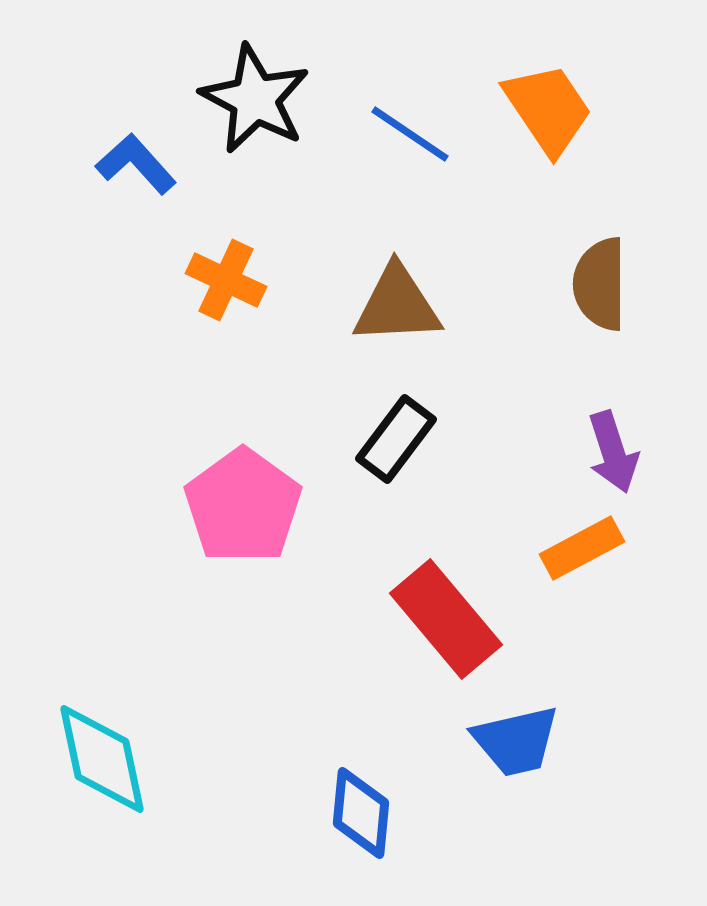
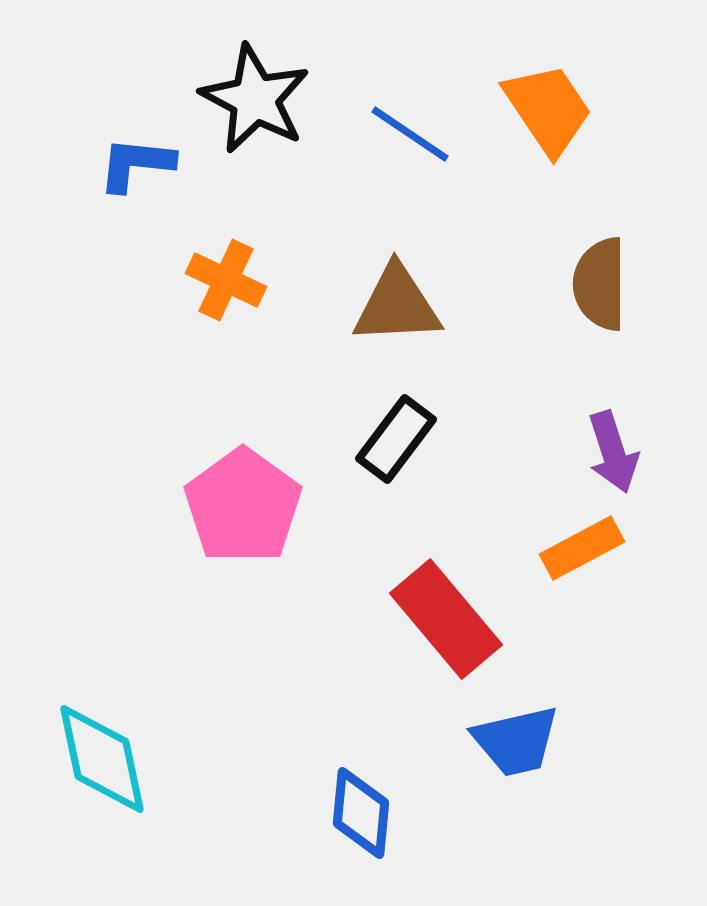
blue L-shape: rotated 42 degrees counterclockwise
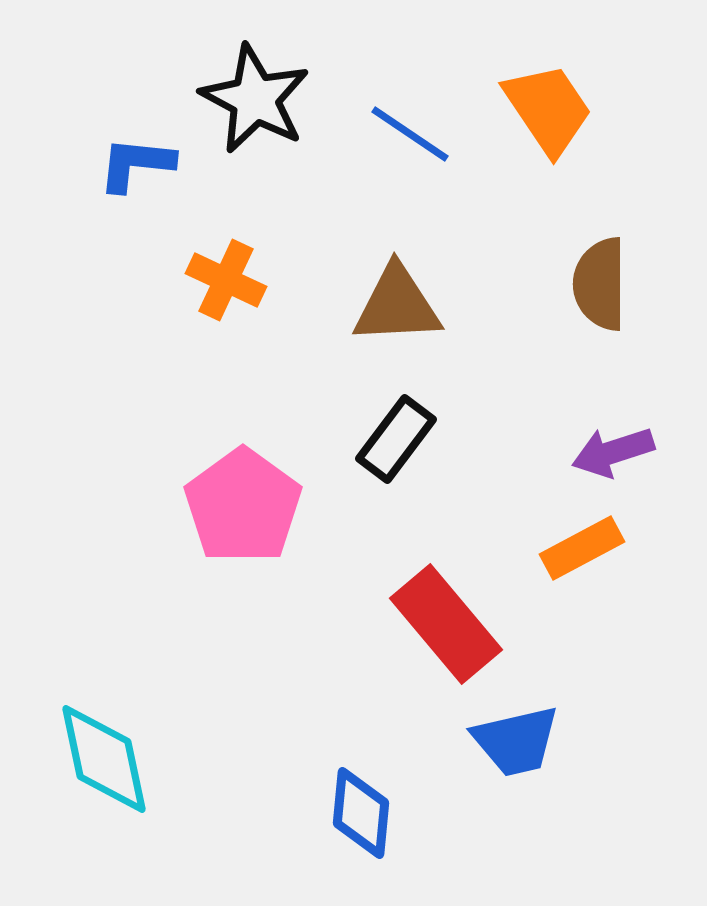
purple arrow: rotated 90 degrees clockwise
red rectangle: moved 5 px down
cyan diamond: moved 2 px right
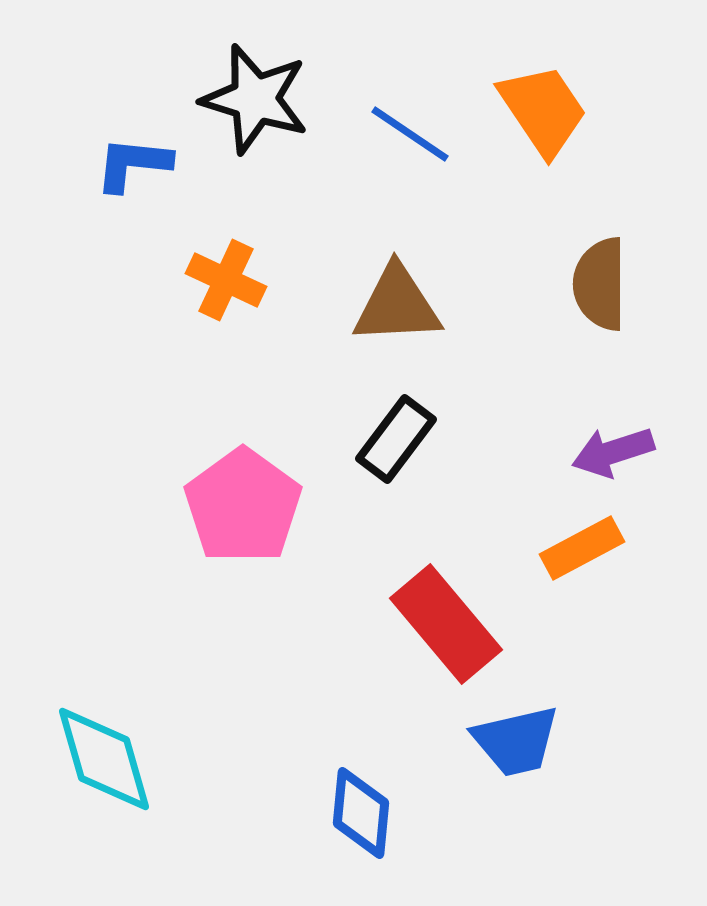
black star: rotated 11 degrees counterclockwise
orange trapezoid: moved 5 px left, 1 px down
blue L-shape: moved 3 px left
cyan diamond: rotated 4 degrees counterclockwise
